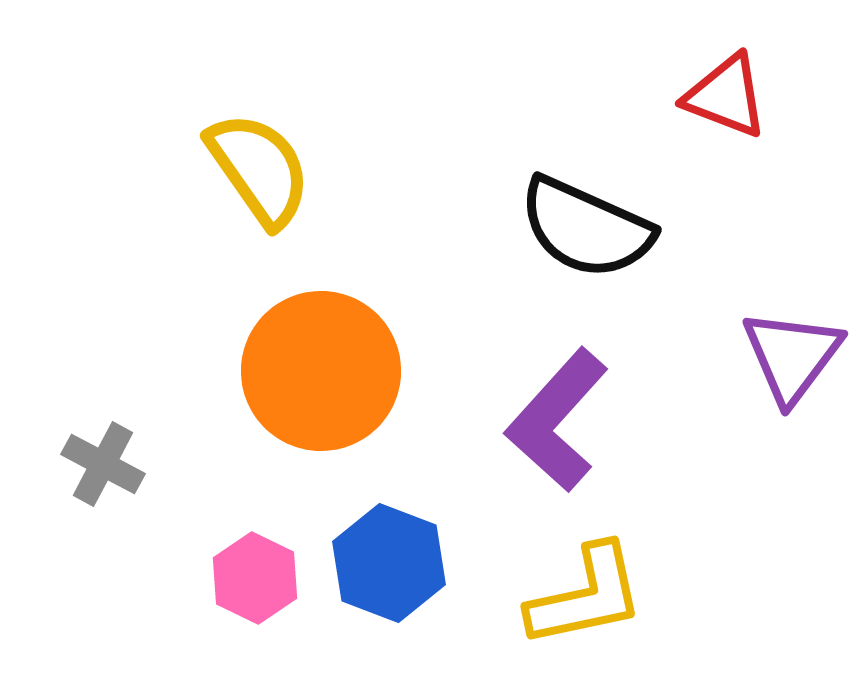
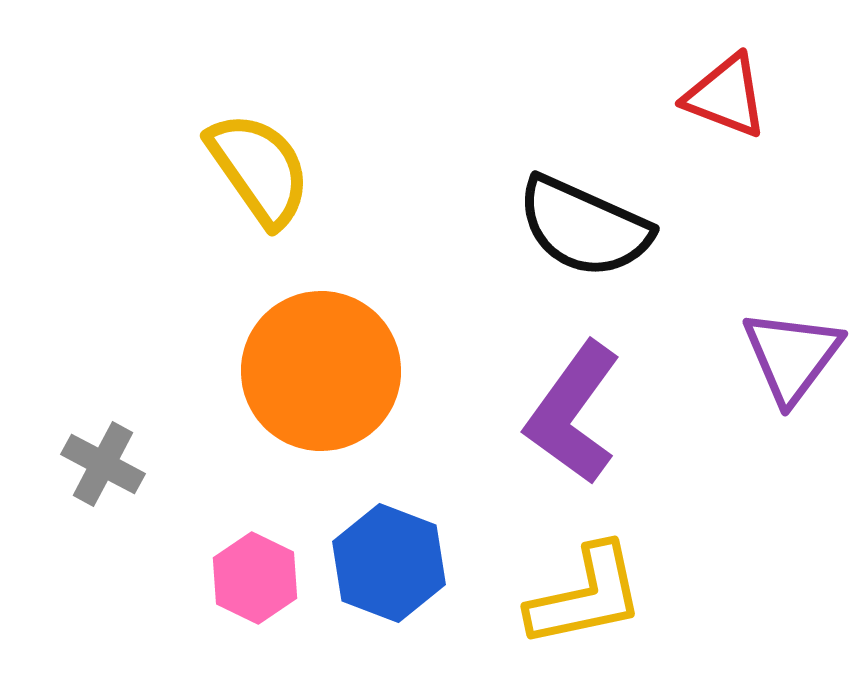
black semicircle: moved 2 px left, 1 px up
purple L-shape: moved 16 px right, 7 px up; rotated 6 degrees counterclockwise
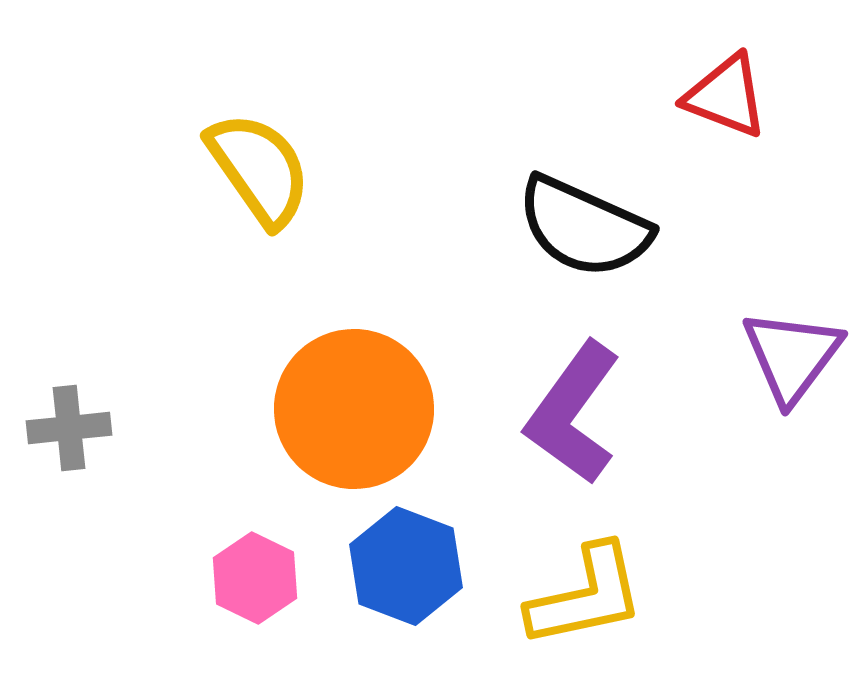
orange circle: moved 33 px right, 38 px down
gray cross: moved 34 px left, 36 px up; rotated 34 degrees counterclockwise
blue hexagon: moved 17 px right, 3 px down
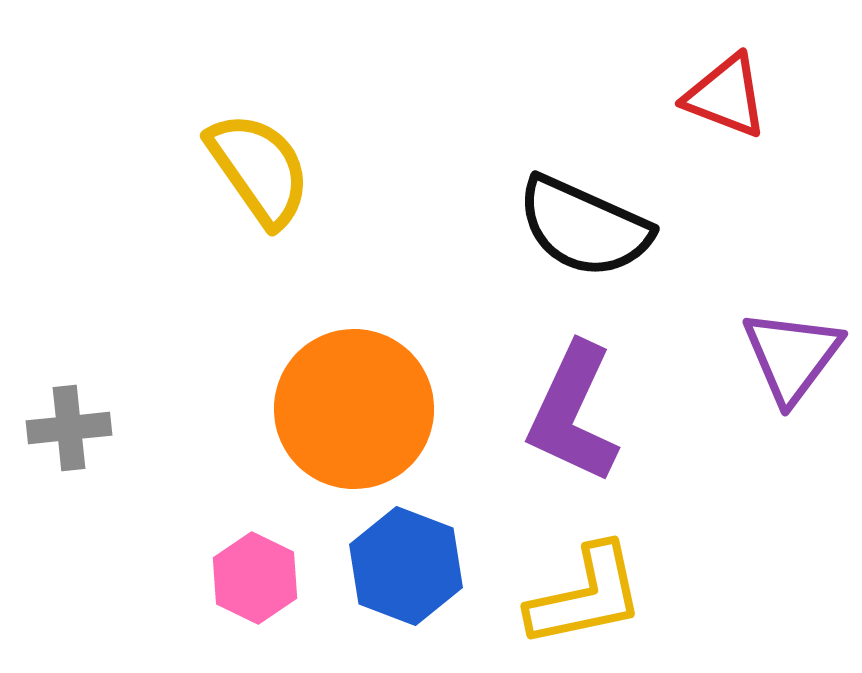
purple L-shape: rotated 11 degrees counterclockwise
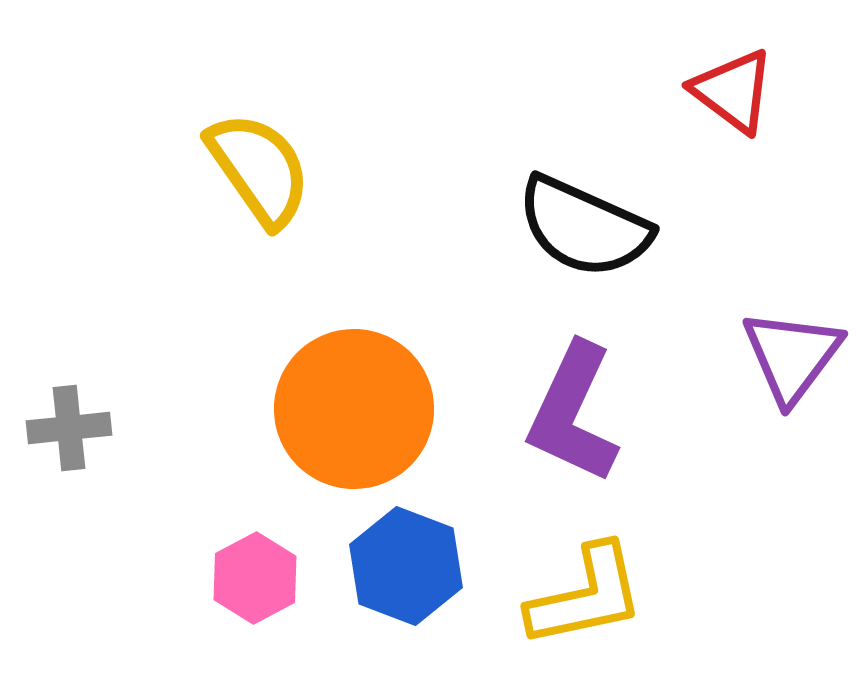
red triangle: moved 7 px right, 5 px up; rotated 16 degrees clockwise
pink hexagon: rotated 6 degrees clockwise
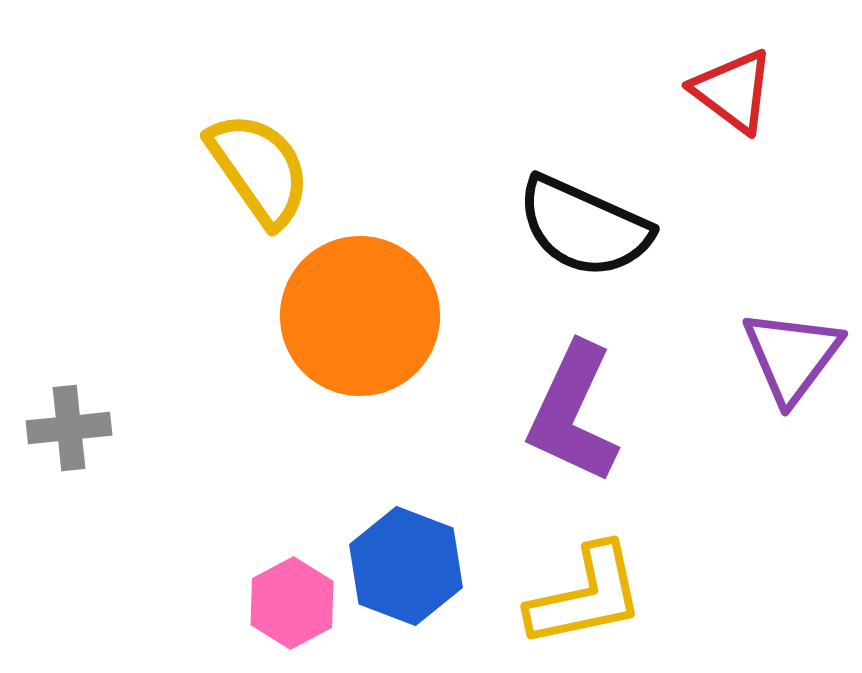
orange circle: moved 6 px right, 93 px up
pink hexagon: moved 37 px right, 25 px down
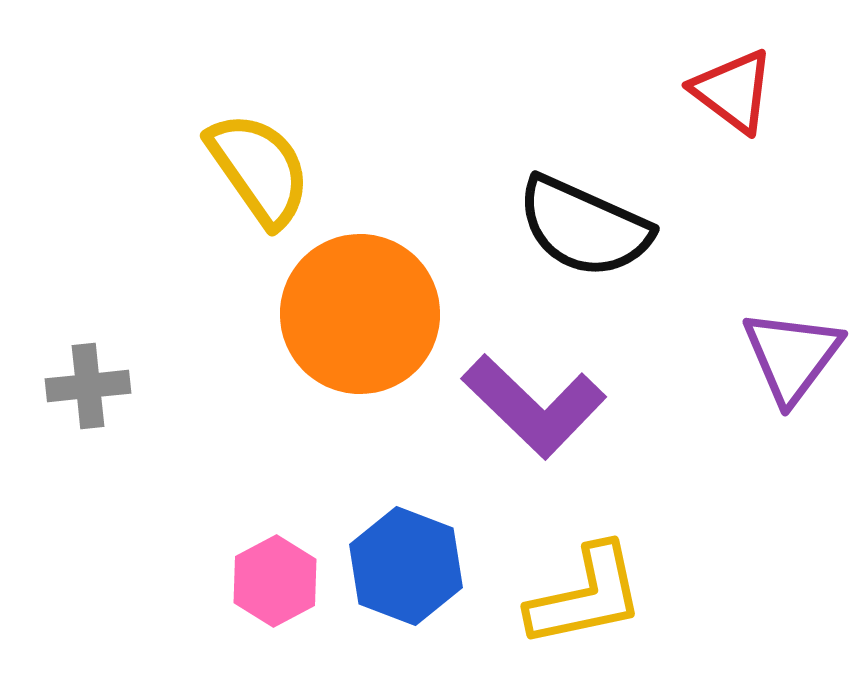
orange circle: moved 2 px up
purple L-shape: moved 39 px left, 7 px up; rotated 71 degrees counterclockwise
gray cross: moved 19 px right, 42 px up
pink hexagon: moved 17 px left, 22 px up
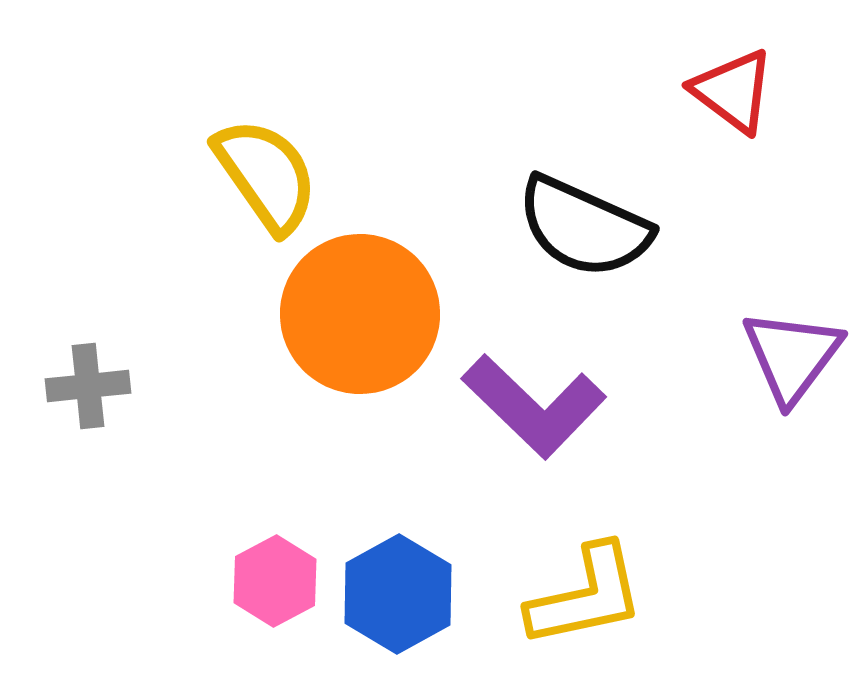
yellow semicircle: moved 7 px right, 6 px down
blue hexagon: moved 8 px left, 28 px down; rotated 10 degrees clockwise
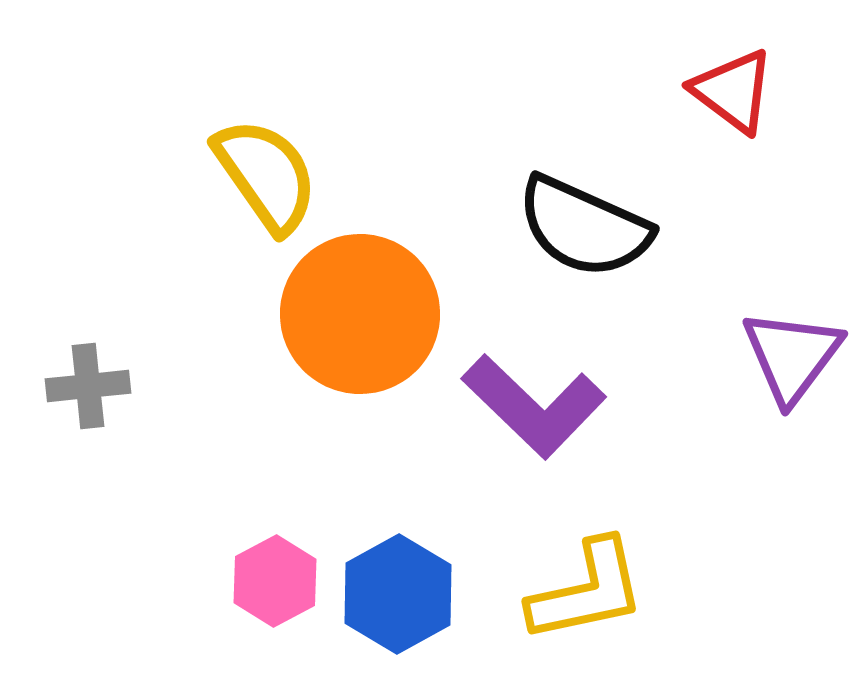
yellow L-shape: moved 1 px right, 5 px up
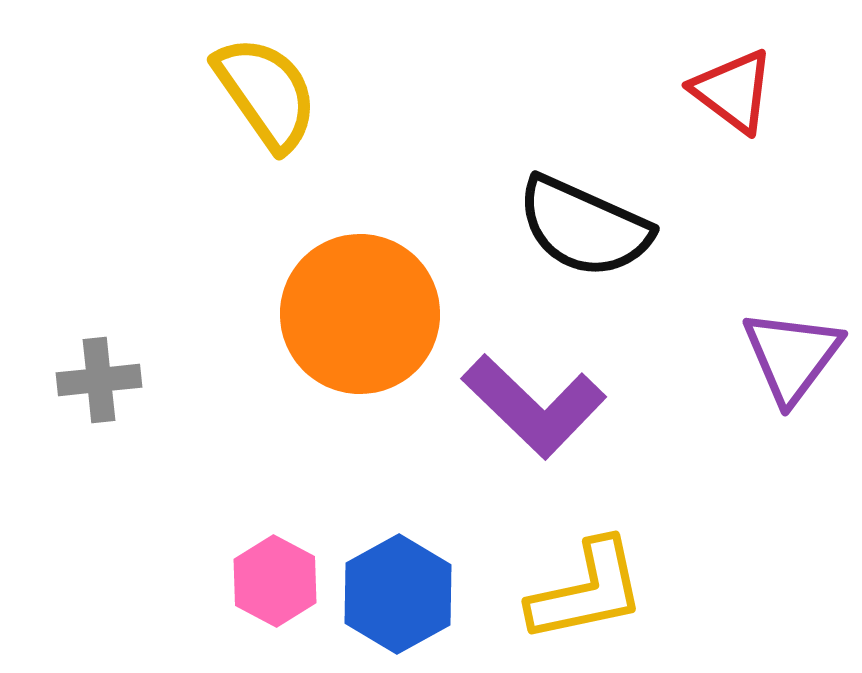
yellow semicircle: moved 82 px up
gray cross: moved 11 px right, 6 px up
pink hexagon: rotated 4 degrees counterclockwise
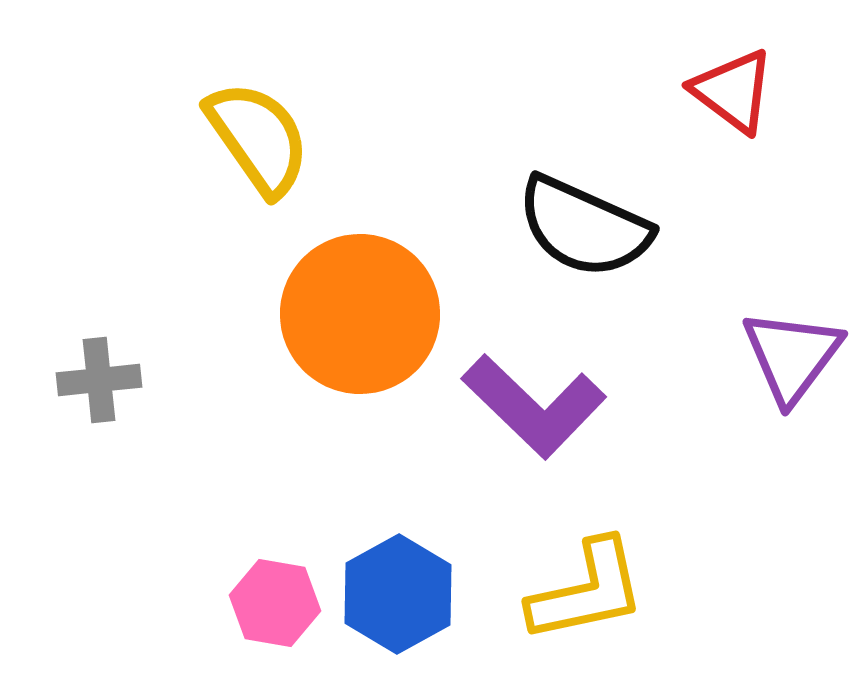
yellow semicircle: moved 8 px left, 45 px down
pink hexagon: moved 22 px down; rotated 18 degrees counterclockwise
